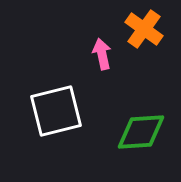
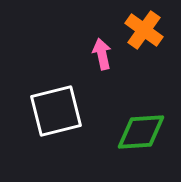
orange cross: moved 1 px down
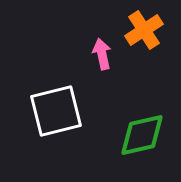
orange cross: rotated 21 degrees clockwise
green diamond: moved 1 px right, 3 px down; rotated 9 degrees counterclockwise
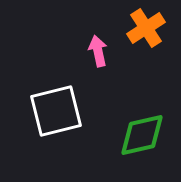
orange cross: moved 2 px right, 2 px up
pink arrow: moved 4 px left, 3 px up
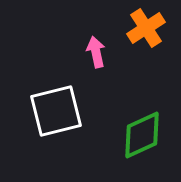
pink arrow: moved 2 px left, 1 px down
green diamond: rotated 12 degrees counterclockwise
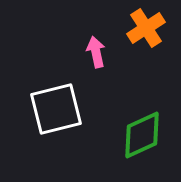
white square: moved 2 px up
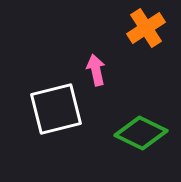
pink arrow: moved 18 px down
green diamond: moved 1 px left, 2 px up; rotated 51 degrees clockwise
